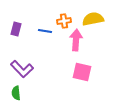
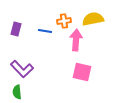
green semicircle: moved 1 px right, 1 px up
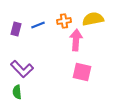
blue line: moved 7 px left, 6 px up; rotated 32 degrees counterclockwise
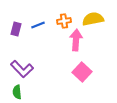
pink square: rotated 30 degrees clockwise
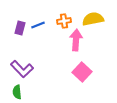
purple rectangle: moved 4 px right, 1 px up
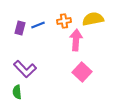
purple L-shape: moved 3 px right
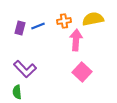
blue line: moved 1 px down
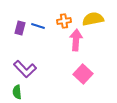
blue line: rotated 40 degrees clockwise
pink square: moved 1 px right, 2 px down
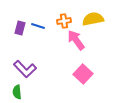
pink arrow: rotated 40 degrees counterclockwise
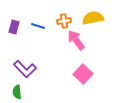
yellow semicircle: moved 1 px up
purple rectangle: moved 6 px left, 1 px up
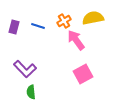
orange cross: rotated 24 degrees counterclockwise
pink square: rotated 18 degrees clockwise
green semicircle: moved 14 px right
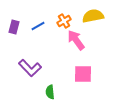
yellow semicircle: moved 2 px up
blue line: rotated 48 degrees counterclockwise
purple L-shape: moved 5 px right, 1 px up
pink square: rotated 30 degrees clockwise
green semicircle: moved 19 px right
